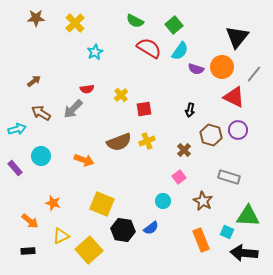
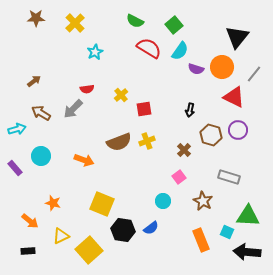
black arrow at (244, 253): moved 3 px right, 1 px up
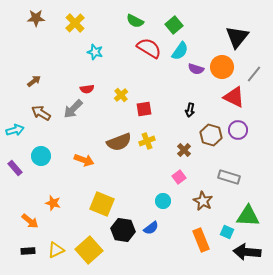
cyan star at (95, 52): rotated 28 degrees counterclockwise
cyan arrow at (17, 129): moved 2 px left, 1 px down
yellow triangle at (61, 236): moved 5 px left, 14 px down
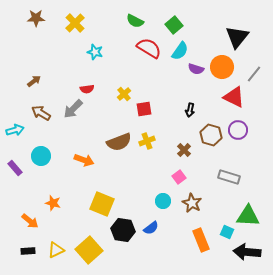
yellow cross at (121, 95): moved 3 px right, 1 px up
brown star at (203, 201): moved 11 px left, 2 px down
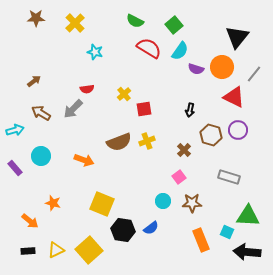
brown star at (192, 203): rotated 30 degrees counterclockwise
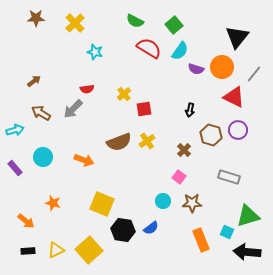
yellow cross at (147, 141): rotated 14 degrees counterclockwise
cyan circle at (41, 156): moved 2 px right, 1 px down
pink square at (179, 177): rotated 16 degrees counterclockwise
green triangle at (248, 216): rotated 20 degrees counterclockwise
orange arrow at (30, 221): moved 4 px left
